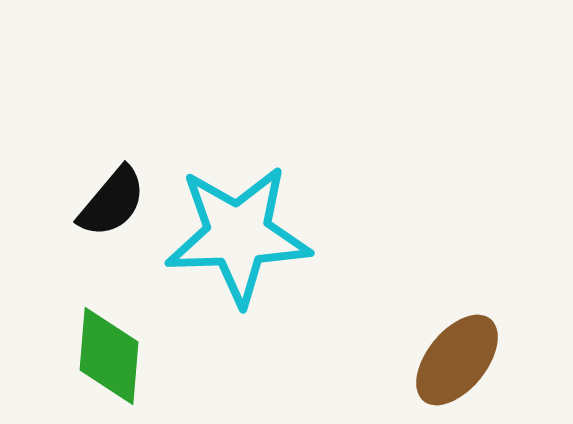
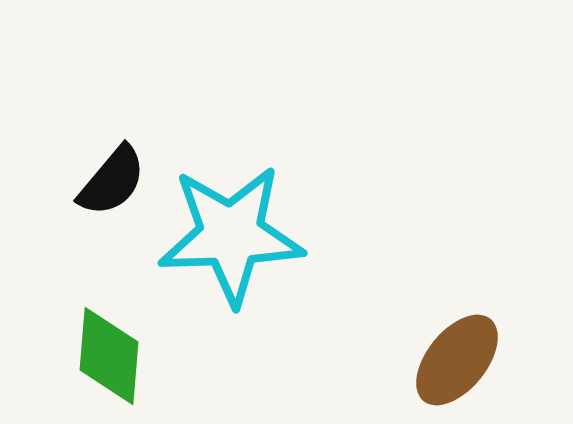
black semicircle: moved 21 px up
cyan star: moved 7 px left
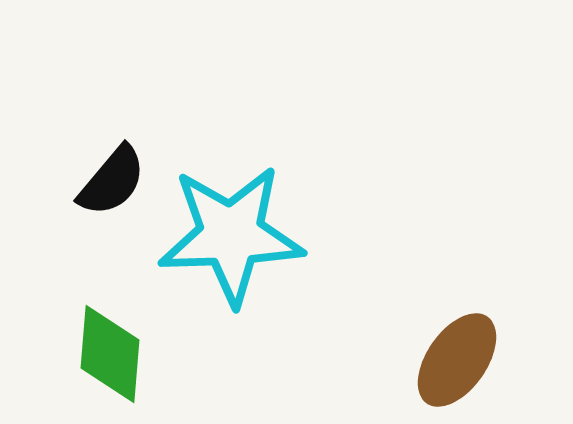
green diamond: moved 1 px right, 2 px up
brown ellipse: rotated 4 degrees counterclockwise
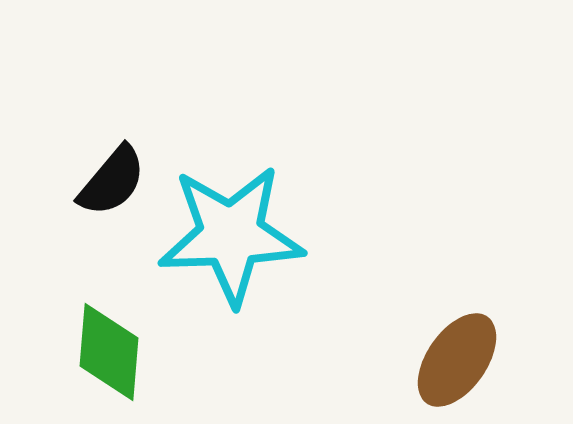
green diamond: moved 1 px left, 2 px up
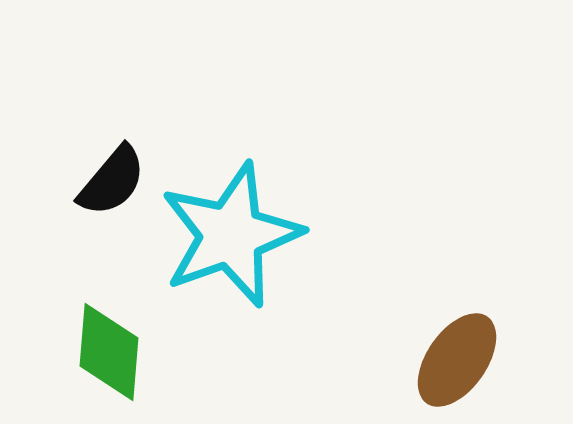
cyan star: rotated 18 degrees counterclockwise
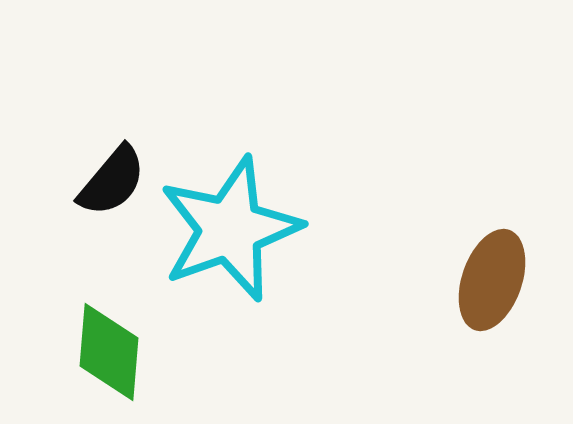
cyan star: moved 1 px left, 6 px up
brown ellipse: moved 35 px right, 80 px up; rotated 16 degrees counterclockwise
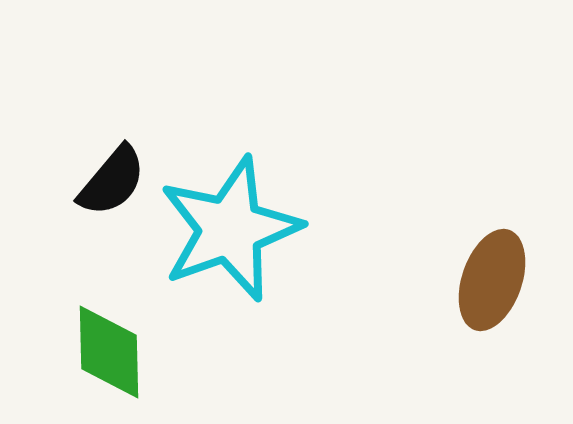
green diamond: rotated 6 degrees counterclockwise
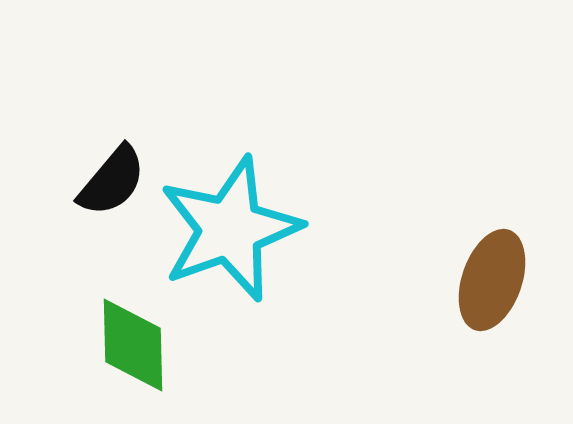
green diamond: moved 24 px right, 7 px up
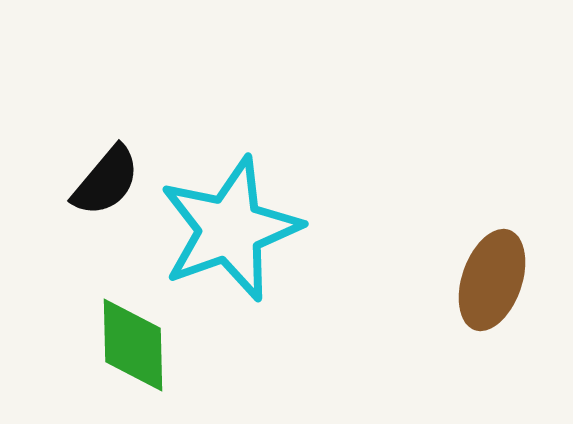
black semicircle: moved 6 px left
